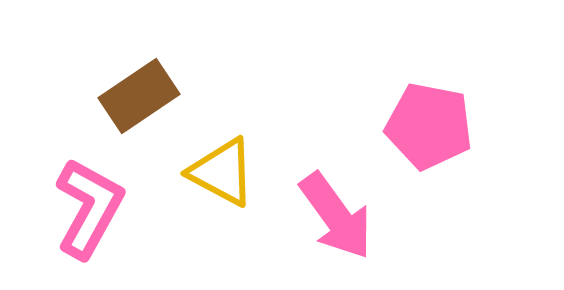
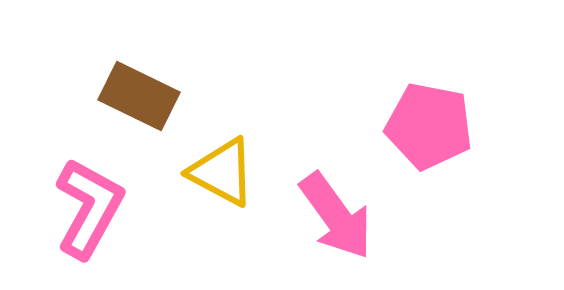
brown rectangle: rotated 60 degrees clockwise
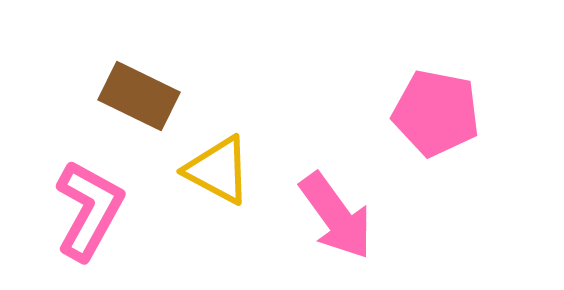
pink pentagon: moved 7 px right, 13 px up
yellow triangle: moved 4 px left, 2 px up
pink L-shape: moved 2 px down
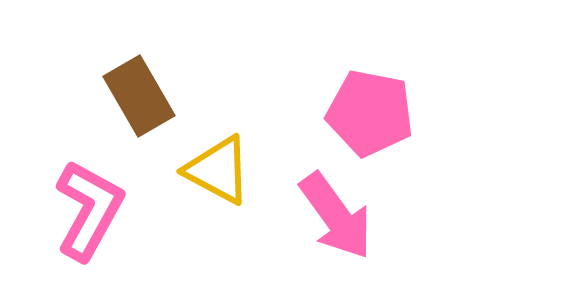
brown rectangle: rotated 34 degrees clockwise
pink pentagon: moved 66 px left
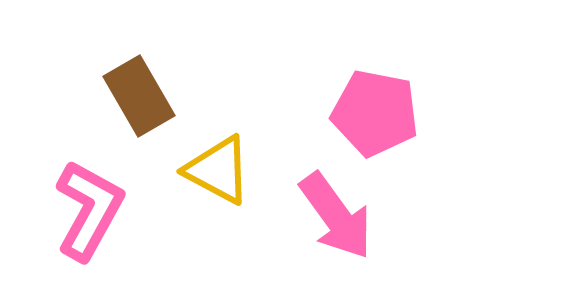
pink pentagon: moved 5 px right
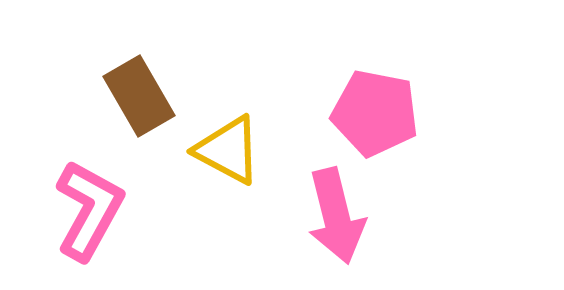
yellow triangle: moved 10 px right, 20 px up
pink arrow: rotated 22 degrees clockwise
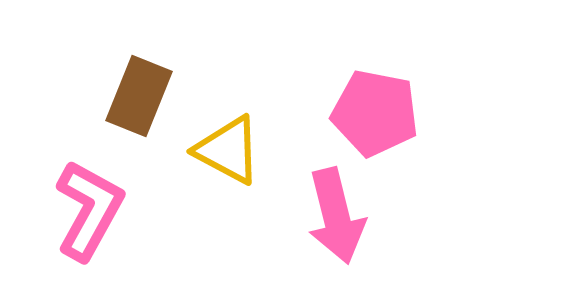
brown rectangle: rotated 52 degrees clockwise
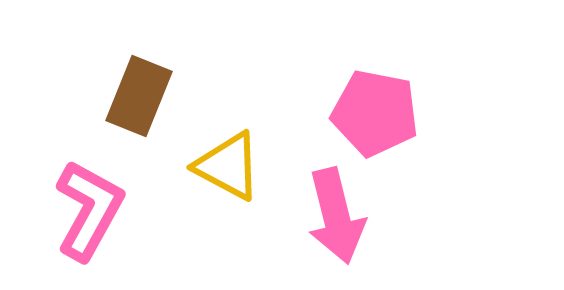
yellow triangle: moved 16 px down
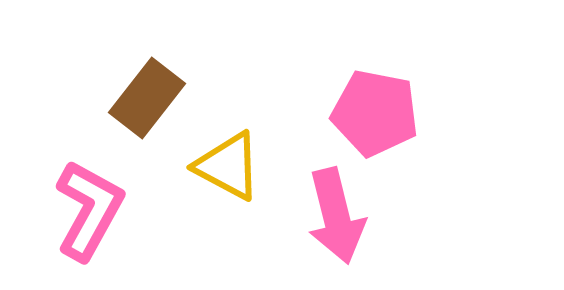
brown rectangle: moved 8 px right, 2 px down; rotated 16 degrees clockwise
